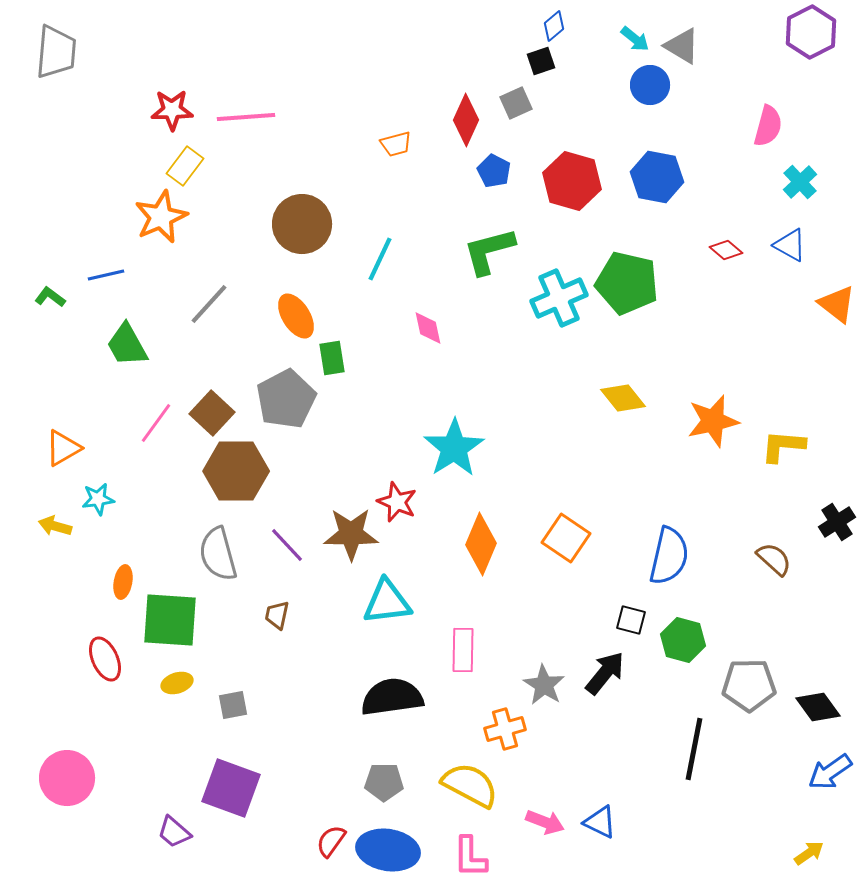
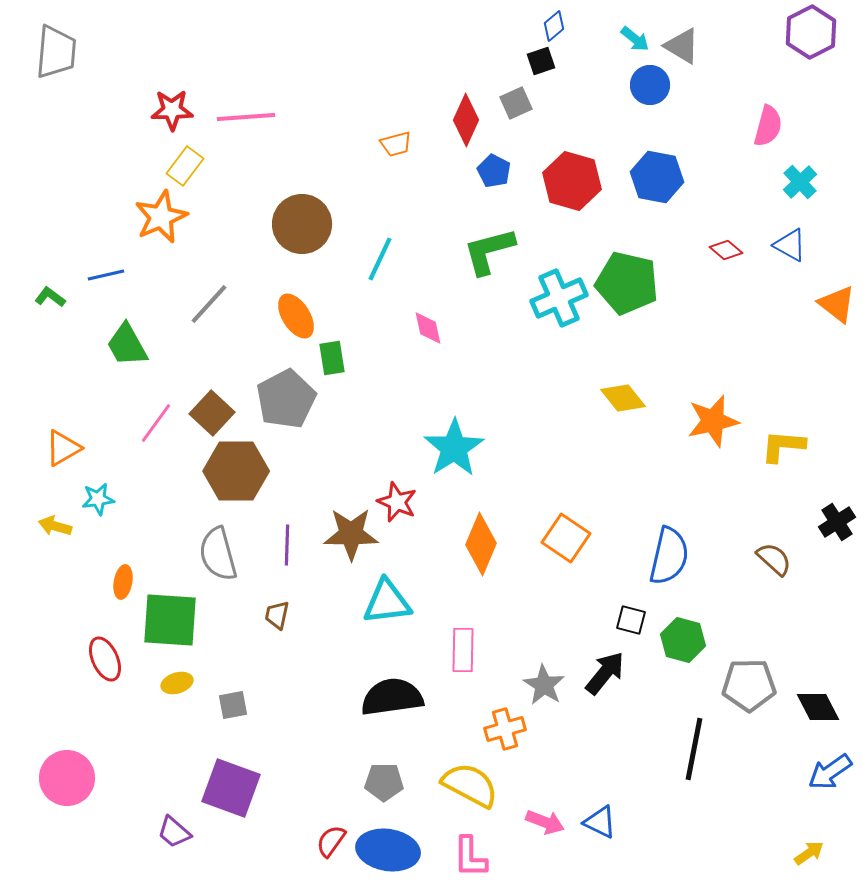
purple line at (287, 545): rotated 45 degrees clockwise
black diamond at (818, 707): rotated 9 degrees clockwise
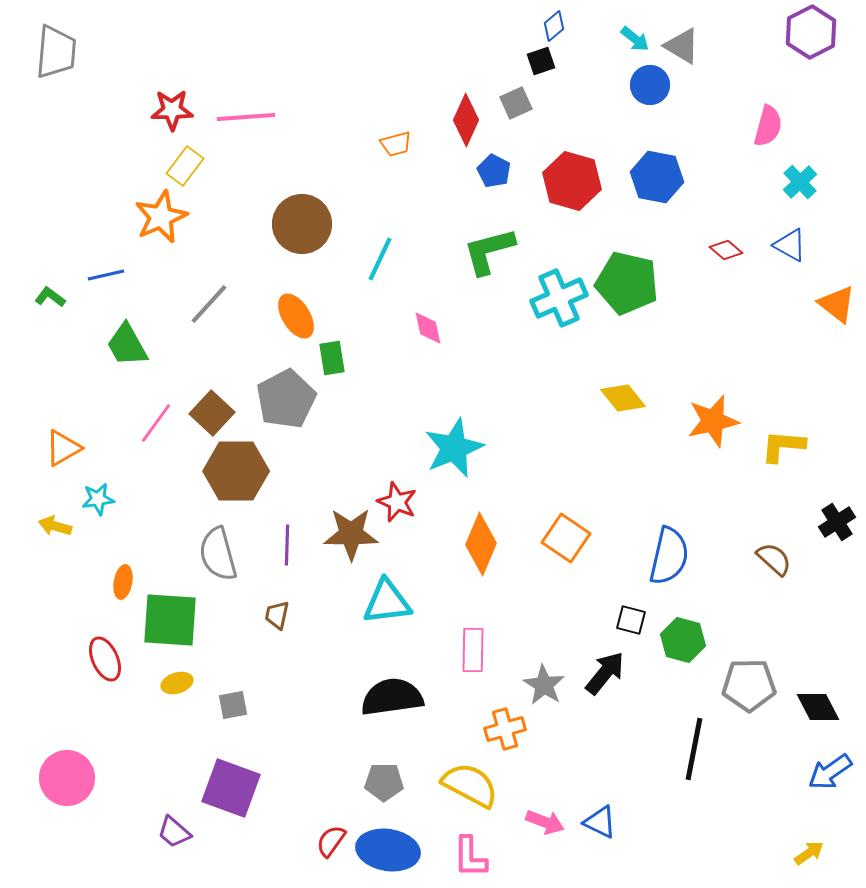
cyan star at (454, 448): rotated 10 degrees clockwise
pink rectangle at (463, 650): moved 10 px right
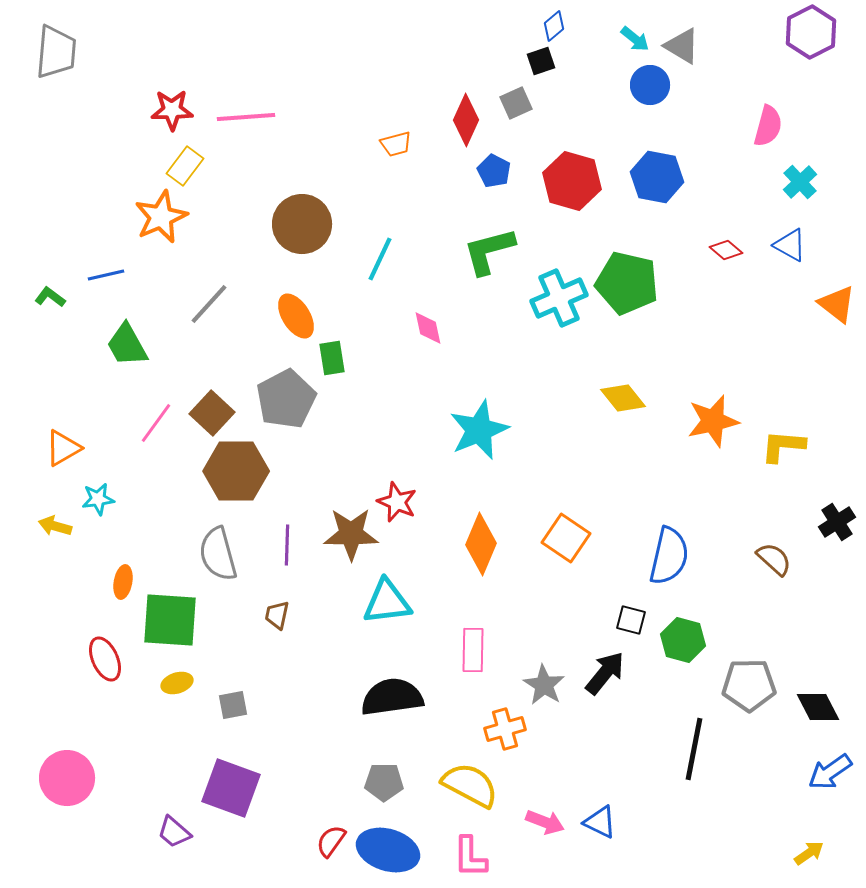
cyan star at (454, 448): moved 25 px right, 18 px up
blue ellipse at (388, 850): rotated 8 degrees clockwise
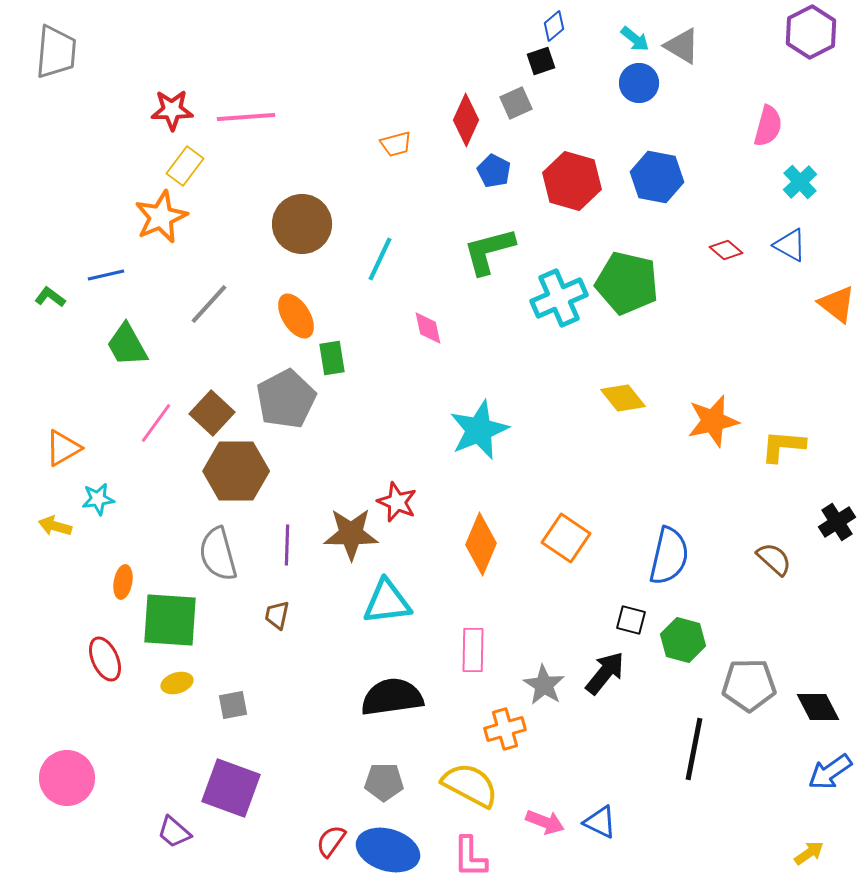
blue circle at (650, 85): moved 11 px left, 2 px up
